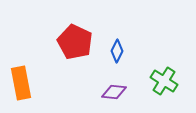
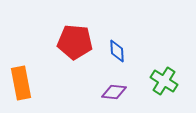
red pentagon: rotated 20 degrees counterclockwise
blue diamond: rotated 30 degrees counterclockwise
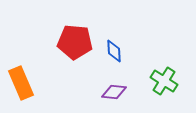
blue diamond: moved 3 px left
orange rectangle: rotated 12 degrees counterclockwise
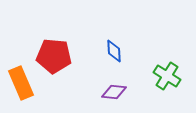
red pentagon: moved 21 px left, 14 px down
green cross: moved 3 px right, 5 px up
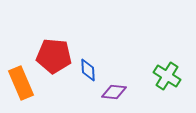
blue diamond: moved 26 px left, 19 px down
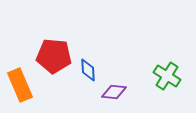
orange rectangle: moved 1 px left, 2 px down
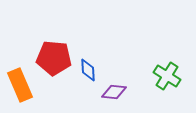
red pentagon: moved 2 px down
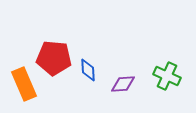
green cross: rotated 8 degrees counterclockwise
orange rectangle: moved 4 px right, 1 px up
purple diamond: moved 9 px right, 8 px up; rotated 10 degrees counterclockwise
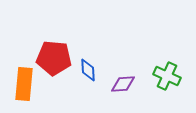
orange rectangle: rotated 28 degrees clockwise
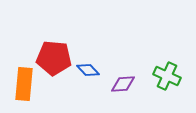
blue diamond: rotated 40 degrees counterclockwise
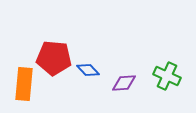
purple diamond: moved 1 px right, 1 px up
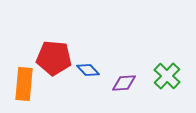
green cross: rotated 20 degrees clockwise
